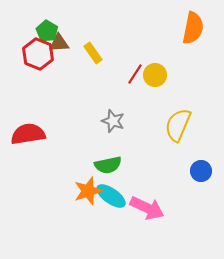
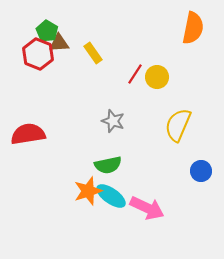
yellow circle: moved 2 px right, 2 px down
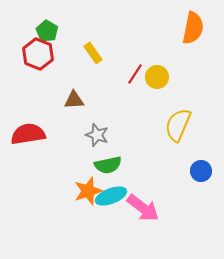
brown triangle: moved 15 px right, 57 px down
gray star: moved 16 px left, 14 px down
cyan ellipse: rotated 56 degrees counterclockwise
pink arrow: moved 4 px left; rotated 12 degrees clockwise
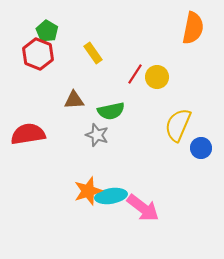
green semicircle: moved 3 px right, 54 px up
blue circle: moved 23 px up
cyan ellipse: rotated 12 degrees clockwise
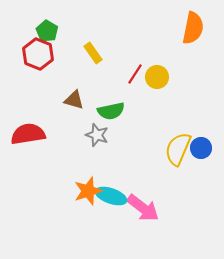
brown triangle: rotated 20 degrees clockwise
yellow semicircle: moved 24 px down
cyan ellipse: rotated 28 degrees clockwise
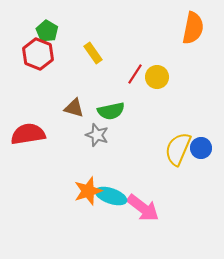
brown triangle: moved 8 px down
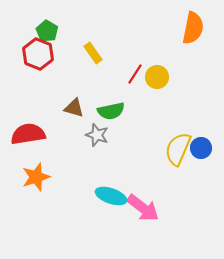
orange star: moved 52 px left, 14 px up
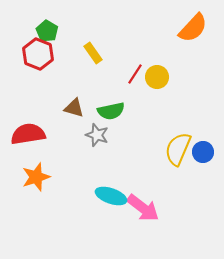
orange semicircle: rotated 32 degrees clockwise
blue circle: moved 2 px right, 4 px down
